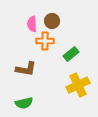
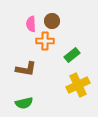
pink semicircle: moved 1 px left
green rectangle: moved 1 px right, 1 px down
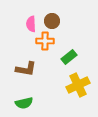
green rectangle: moved 3 px left, 2 px down
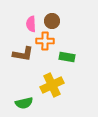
green rectangle: moved 2 px left; rotated 49 degrees clockwise
brown L-shape: moved 3 px left, 15 px up
yellow cross: moved 26 px left
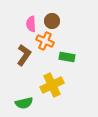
orange cross: rotated 24 degrees clockwise
brown L-shape: moved 1 px right, 1 px down; rotated 65 degrees counterclockwise
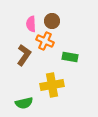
green rectangle: moved 3 px right
yellow cross: rotated 15 degrees clockwise
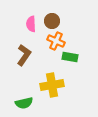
orange cross: moved 11 px right
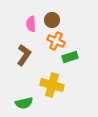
brown circle: moved 1 px up
green rectangle: rotated 28 degrees counterclockwise
yellow cross: rotated 25 degrees clockwise
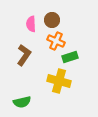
yellow cross: moved 7 px right, 4 px up
green semicircle: moved 2 px left, 1 px up
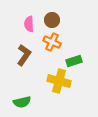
pink semicircle: moved 2 px left
orange cross: moved 4 px left, 1 px down
green rectangle: moved 4 px right, 4 px down
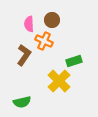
orange cross: moved 8 px left, 1 px up
yellow cross: rotated 30 degrees clockwise
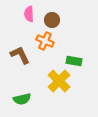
pink semicircle: moved 10 px up
orange cross: moved 1 px right
brown L-shape: moved 4 px left; rotated 60 degrees counterclockwise
green rectangle: rotated 28 degrees clockwise
green semicircle: moved 3 px up
